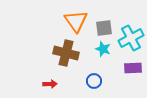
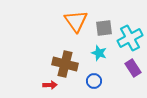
cyan cross: moved 1 px left
cyan star: moved 4 px left, 4 px down
brown cross: moved 1 px left, 11 px down
purple rectangle: rotated 60 degrees clockwise
red arrow: moved 1 px down
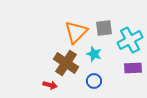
orange triangle: moved 11 px down; rotated 20 degrees clockwise
cyan cross: moved 2 px down
cyan star: moved 5 px left, 1 px down
brown cross: moved 1 px right, 1 px up; rotated 20 degrees clockwise
purple rectangle: rotated 60 degrees counterclockwise
red arrow: rotated 16 degrees clockwise
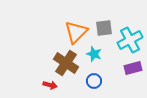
purple rectangle: rotated 12 degrees counterclockwise
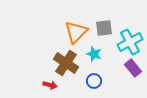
cyan cross: moved 2 px down
purple rectangle: rotated 66 degrees clockwise
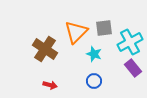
brown cross: moved 21 px left, 14 px up
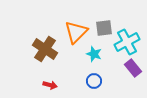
cyan cross: moved 3 px left
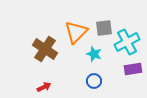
purple rectangle: moved 1 px down; rotated 60 degrees counterclockwise
red arrow: moved 6 px left, 2 px down; rotated 40 degrees counterclockwise
